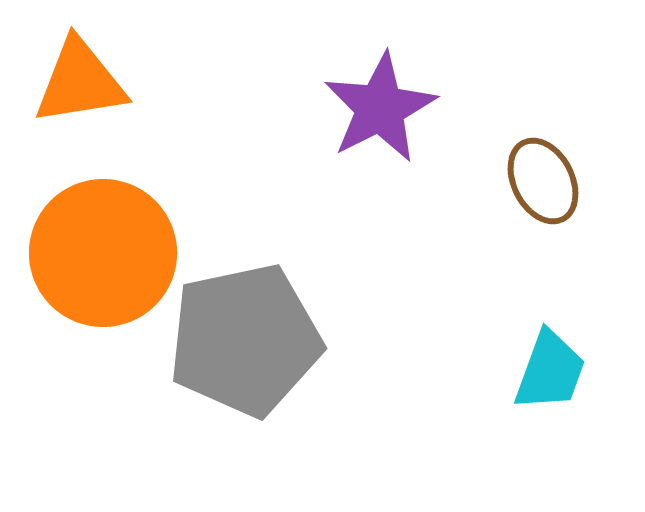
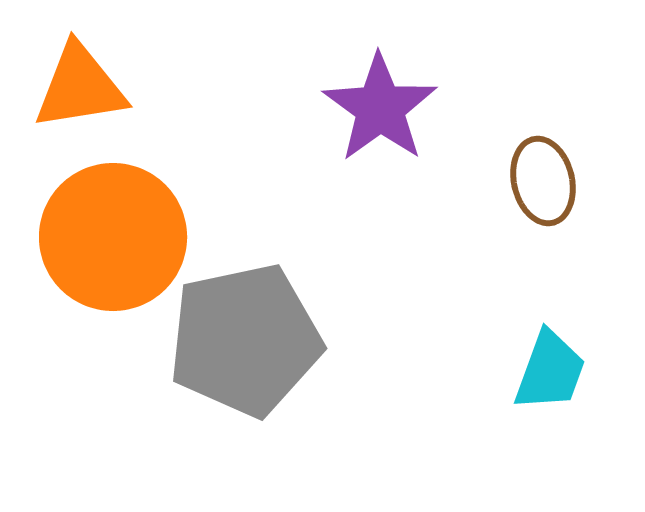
orange triangle: moved 5 px down
purple star: rotated 9 degrees counterclockwise
brown ellipse: rotated 14 degrees clockwise
orange circle: moved 10 px right, 16 px up
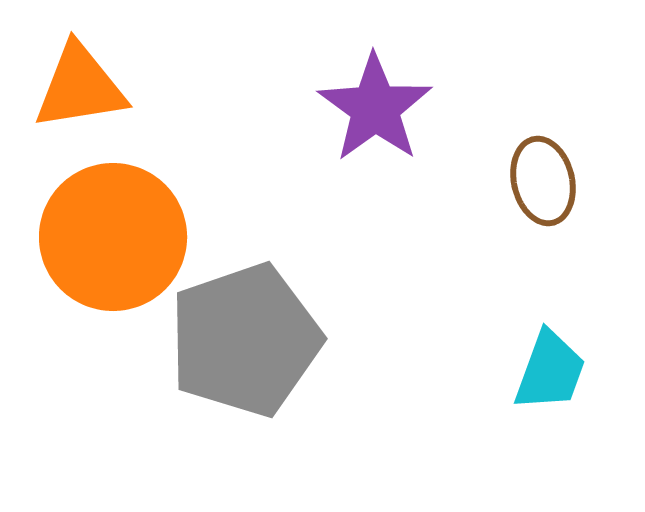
purple star: moved 5 px left
gray pentagon: rotated 7 degrees counterclockwise
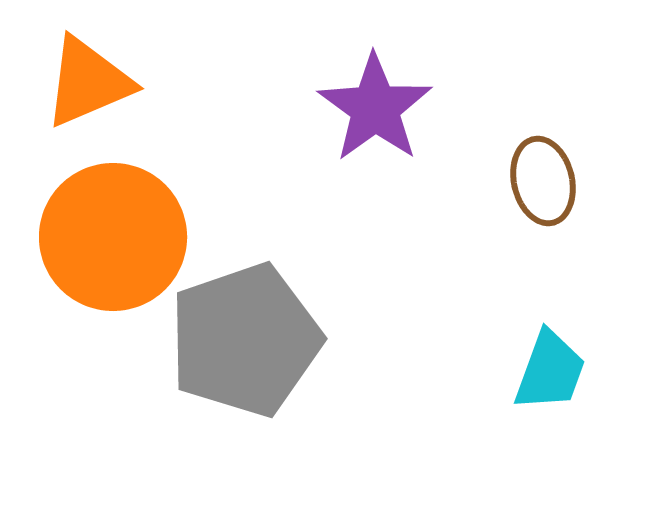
orange triangle: moved 8 px right, 5 px up; rotated 14 degrees counterclockwise
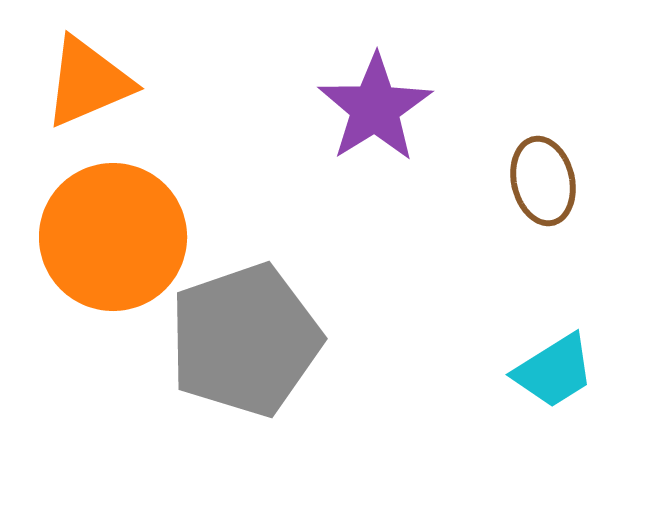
purple star: rotated 4 degrees clockwise
cyan trapezoid: moved 4 px right; rotated 38 degrees clockwise
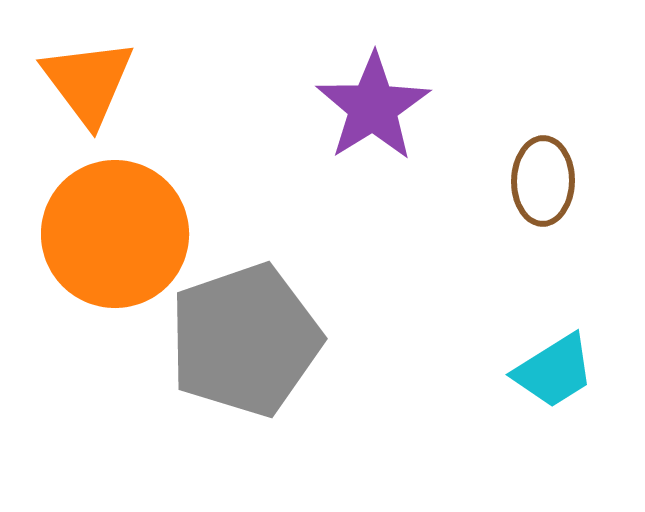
orange triangle: rotated 44 degrees counterclockwise
purple star: moved 2 px left, 1 px up
brown ellipse: rotated 14 degrees clockwise
orange circle: moved 2 px right, 3 px up
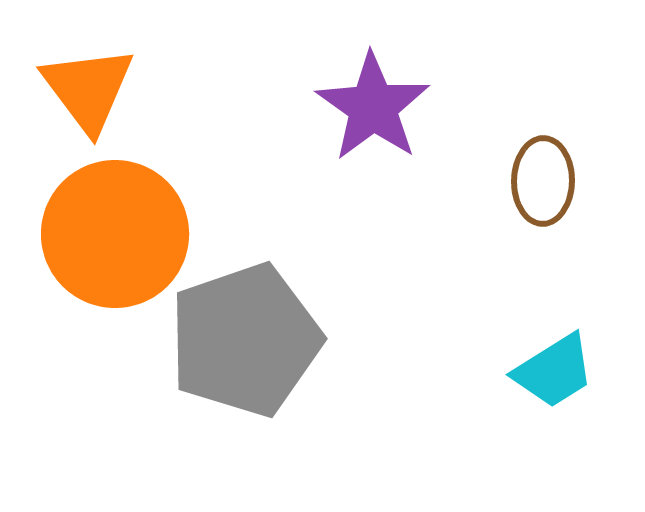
orange triangle: moved 7 px down
purple star: rotated 5 degrees counterclockwise
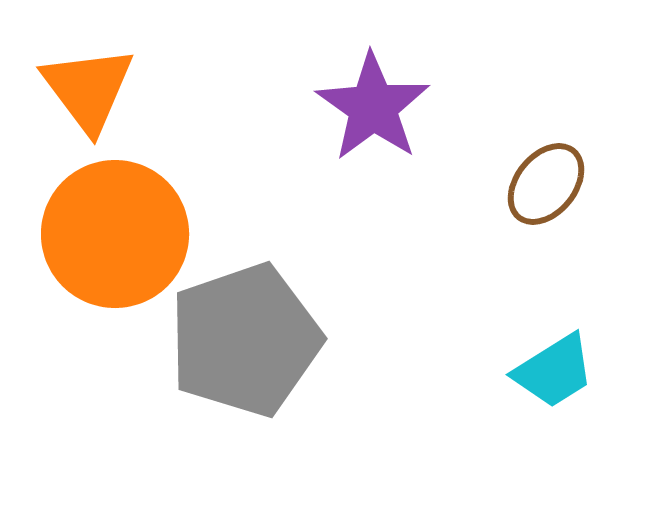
brown ellipse: moved 3 px right, 3 px down; rotated 38 degrees clockwise
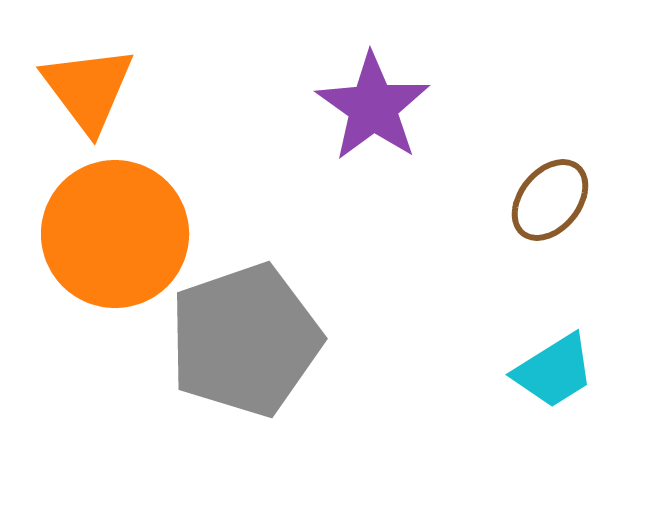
brown ellipse: moved 4 px right, 16 px down
